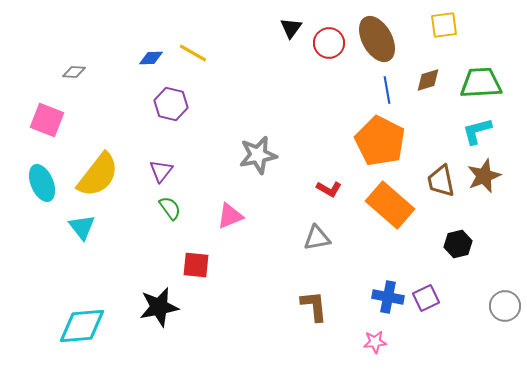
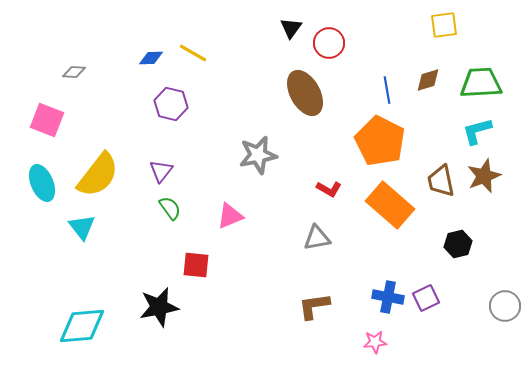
brown ellipse: moved 72 px left, 54 px down
brown L-shape: rotated 92 degrees counterclockwise
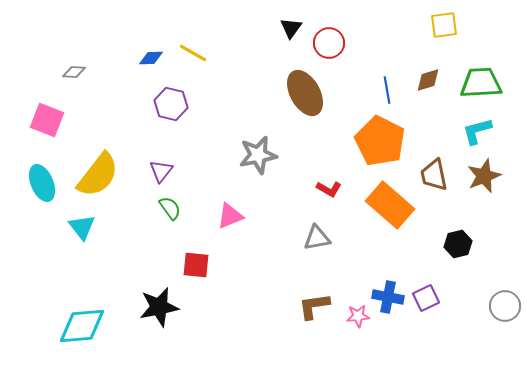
brown trapezoid: moved 7 px left, 6 px up
pink star: moved 17 px left, 26 px up
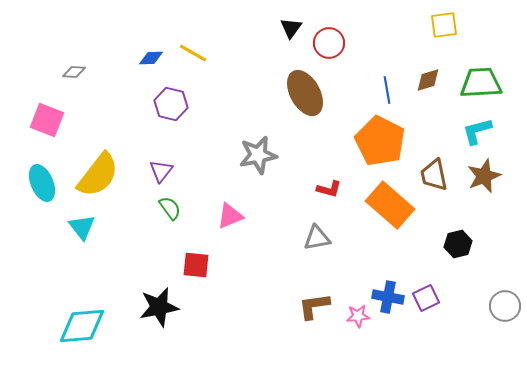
red L-shape: rotated 15 degrees counterclockwise
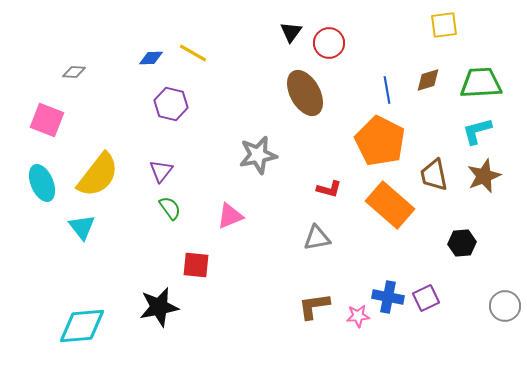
black triangle: moved 4 px down
black hexagon: moved 4 px right, 1 px up; rotated 8 degrees clockwise
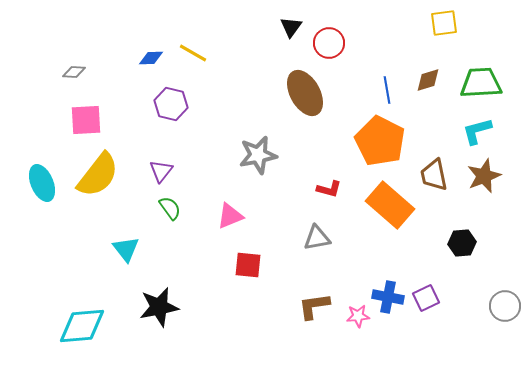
yellow square: moved 2 px up
black triangle: moved 5 px up
pink square: moved 39 px right; rotated 24 degrees counterclockwise
cyan triangle: moved 44 px right, 22 px down
red square: moved 52 px right
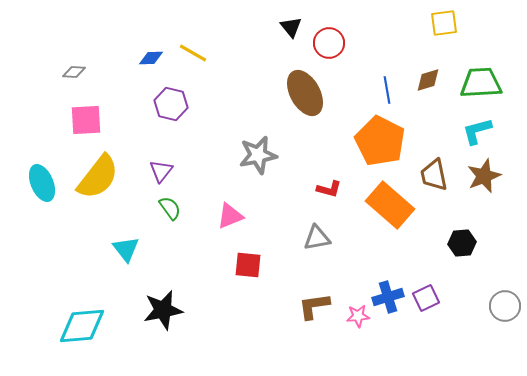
black triangle: rotated 15 degrees counterclockwise
yellow semicircle: moved 2 px down
blue cross: rotated 28 degrees counterclockwise
black star: moved 4 px right, 3 px down
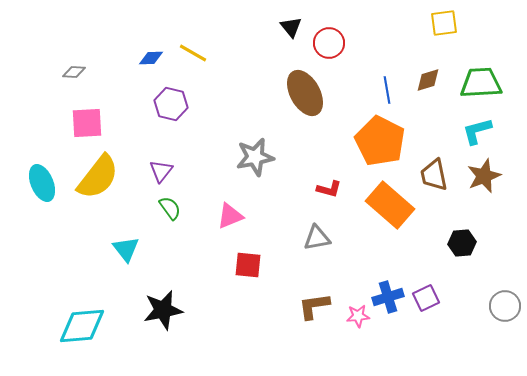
pink square: moved 1 px right, 3 px down
gray star: moved 3 px left, 2 px down
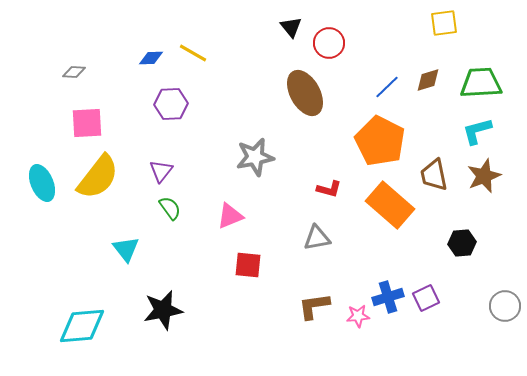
blue line: moved 3 px up; rotated 56 degrees clockwise
purple hexagon: rotated 16 degrees counterclockwise
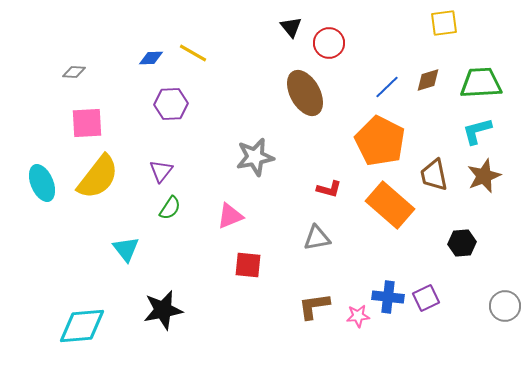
green semicircle: rotated 70 degrees clockwise
blue cross: rotated 24 degrees clockwise
